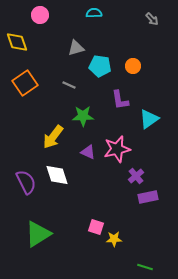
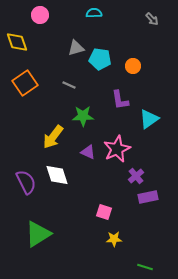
cyan pentagon: moved 7 px up
pink star: rotated 12 degrees counterclockwise
pink square: moved 8 px right, 15 px up
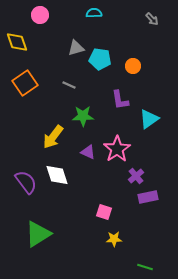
pink star: rotated 8 degrees counterclockwise
purple semicircle: rotated 10 degrees counterclockwise
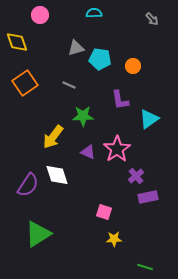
purple semicircle: moved 2 px right, 3 px down; rotated 70 degrees clockwise
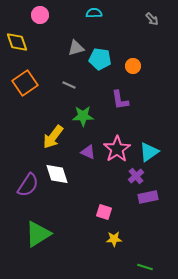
cyan triangle: moved 33 px down
white diamond: moved 1 px up
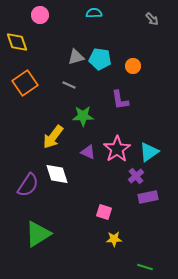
gray triangle: moved 9 px down
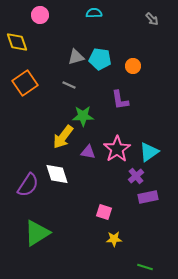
yellow arrow: moved 10 px right
purple triangle: rotated 14 degrees counterclockwise
green triangle: moved 1 px left, 1 px up
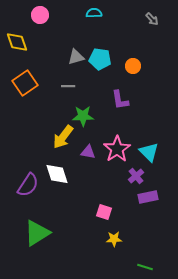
gray line: moved 1 px left, 1 px down; rotated 24 degrees counterclockwise
cyan triangle: rotated 40 degrees counterclockwise
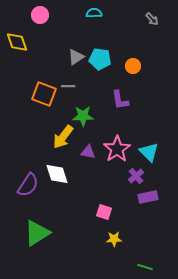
gray triangle: rotated 18 degrees counterclockwise
orange square: moved 19 px right, 11 px down; rotated 35 degrees counterclockwise
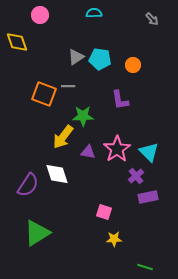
orange circle: moved 1 px up
